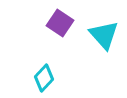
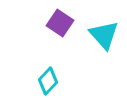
cyan diamond: moved 4 px right, 3 px down
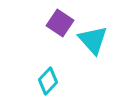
cyan triangle: moved 11 px left, 5 px down
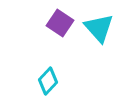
cyan triangle: moved 6 px right, 12 px up
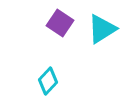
cyan triangle: moved 3 px right, 1 px down; rotated 40 degrees clockwise
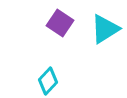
cyan triangle: moved 3 px right
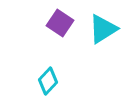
cyan triangle: moved 2 px left
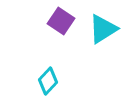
purple square: moved 1 px right, 2 px up
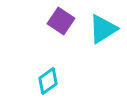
cyan diamond: rotated 12 degrees clockwise
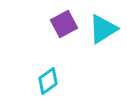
purple square: moved 3 px right, 3 px down; rotated 28 degrees clockwise
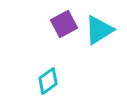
cyan triangle: moved 4 px left, 1 px down
